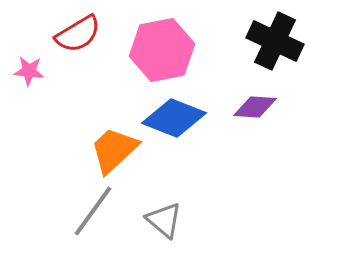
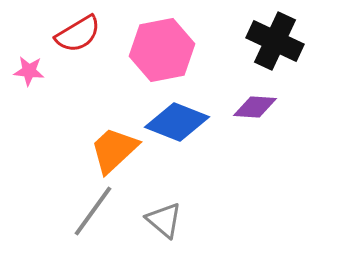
blue diamond: moved 3 px right, 4 px down
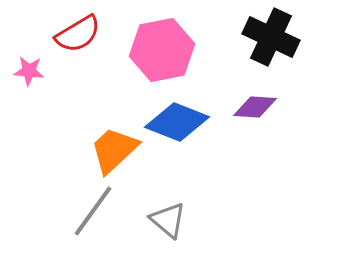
black cross: moved 4 px left, 4 px up
gray triangle: moved 4 px right
